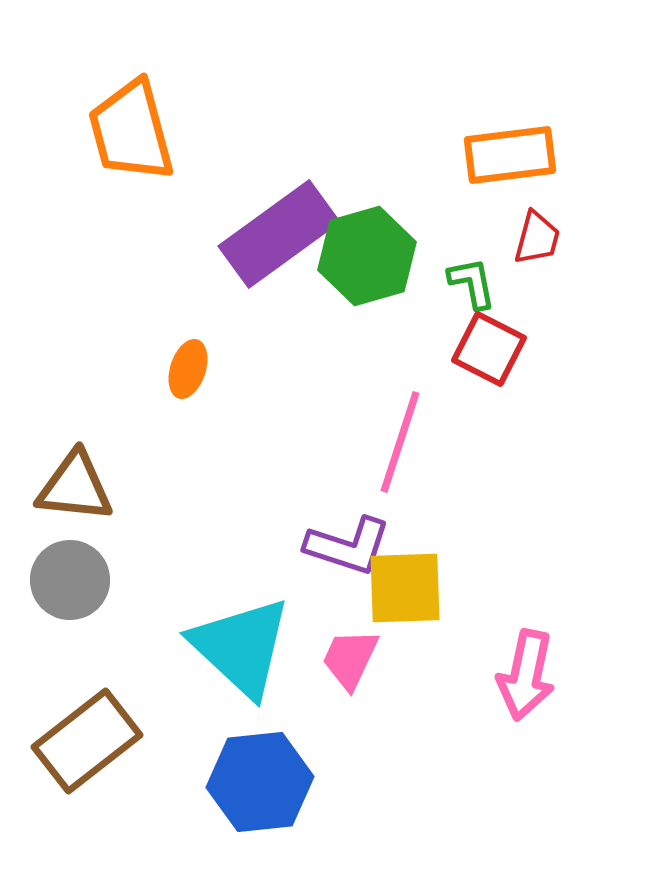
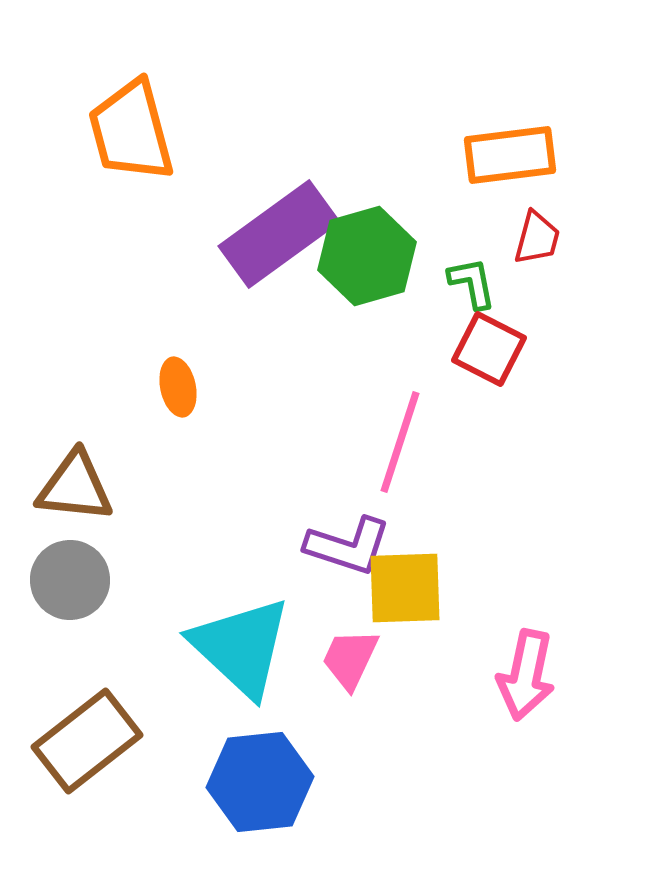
orange ellipse: moved 10 px left, 18 px down; rotated 30 degrees counterclockwise
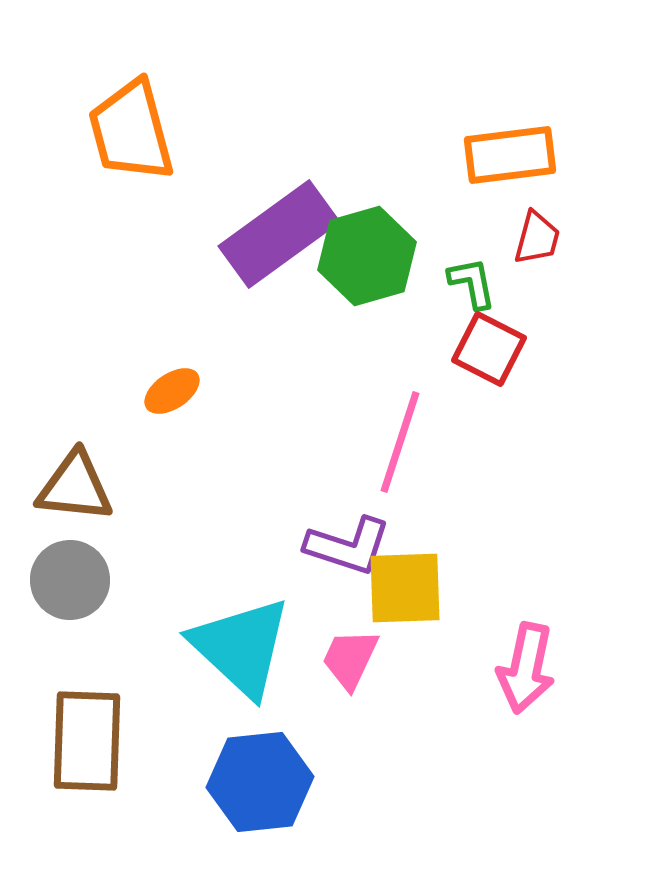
orange ellipse: moved 6 px left, 4 px down; rotated 68 degrees clockwise
pink arrow: moved 7 px up
brown rectangle: rotated 50 degrees counterclockwise
